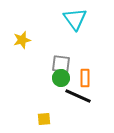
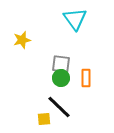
orange rectangle: moved 1 px right
black line: moved 19 px left, 11 px down; rotated 20 degrees clockwise
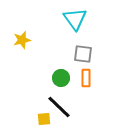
gray square: moved 22 px right, 10 px up
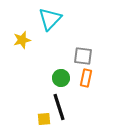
cyan triangle: moved 25 px left; rotated 20 degrees clockwise
gray square: moved 2 px down
orange rectangle: rotated 12 degrees clockwise
black line: rotated 28 degrees clockwise
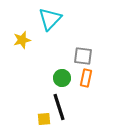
green circle: moved 1 px right
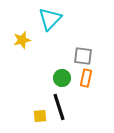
yellow square: moved 4 px left, 3 px up
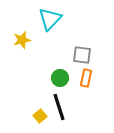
gray square: moved 1 px left, 1 px up
green circle: moved 2 px left
yellow square: rotated 32 degrees counterclockwise
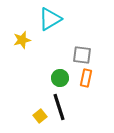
cyan triangle: rotated 15 degrees clockwise
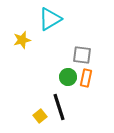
green circle: moved 8 px right, 1 px up
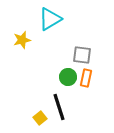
yellow square: moved 2 px down
